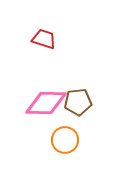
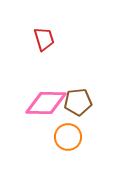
red trapezoid: rotated 55 degrees clockwise
orange circle: moved 3 px right, 3 px up
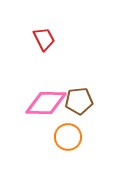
red trapezoid: rotated 10 degrees counterclockwise
brown pentagon: moved 1 px right, 1 px up
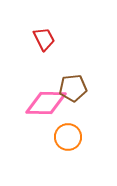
brown pentagon: moved 6 px left, 13 px up
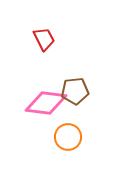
brown pentagon: moved 2 px right, 3 px down
pink diamond: rotated 6 degrees clockwise
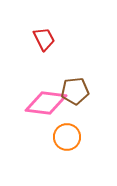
orange circle: moved 1 px left
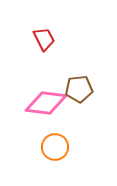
brown pentagon: moved 4 px right, 2 px up
orange circle: moved 12 px left, 10 px down
